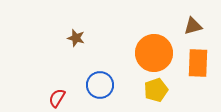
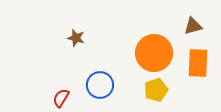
red semicircle: moved 4 px right
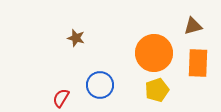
yellow pentagon: moved 1 px right
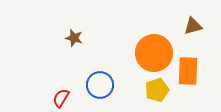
brown star: moved 2 px left
orange rectangle: moved 10 px left, 8 px down
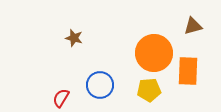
yellow pentagon: moved 8 px left; rotated 15 degrees clockwise
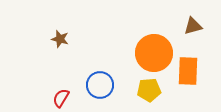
brown star: moved 14 px left, 1 px down
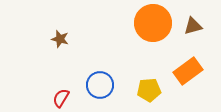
orange circle: moved 1 px left, 30 px up
orange rectangle: rotated 52 degrees clockwise
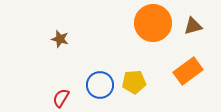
yellow pentagon: moved 15 px left, 8 px up
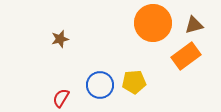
brown triangle: moved 1 px right, 1 px up
brown star: rotated 30 degrees counterclockwise
orange rectangle: moved 2 px left, 15 px up
